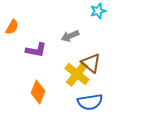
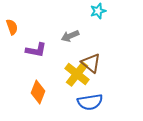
orange semicircle: rotated 49 degrees counterclockwise
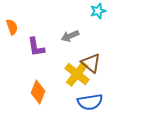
purple L-shape: moved 3 px up; rotated 70 degrees clockwise
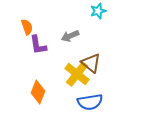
orange semicircle: moved 15 px right
purple L-shape: moved 2 px right, 2 px up
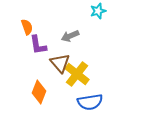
brown triangle: moved 31 px left; rotated 10 degrees clockwise
orange diamond: moved 1 px right
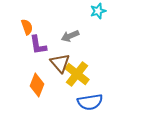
orange diamond: moved 2 px left, 7 px up
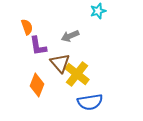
purple L-shape: moved 1 px down
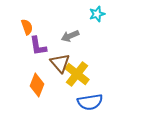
cyan star: moved 1 px left, 3 px down
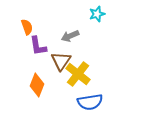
brown triangle: moved 1 px right, 2 px up; rotated 15 degrees clockwise
yellow cross: moved 1 px right
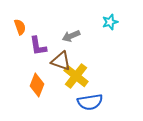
cyan star: moved 13 px right, 8 px down
orange semicircle: moved 7 px left
gray arrow: moved 1 px right
brown triangle: rotated 45 degrees counterclockwise
yellow cross: moved 2 px left, 2 px down
